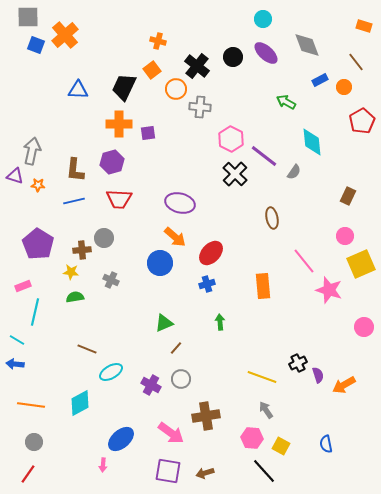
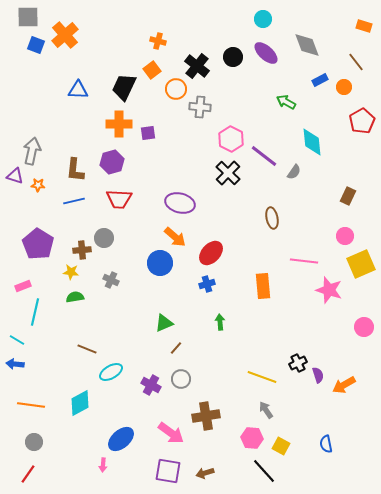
black cross at (235, 174): moved 7 px left, 1 px up
pink line at (304, 261): rotated 44 degrees counterclockwise
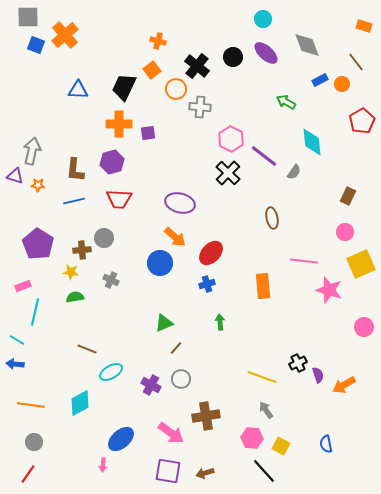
orange circle at (344, 87): moved 2 px left, 3 px up
pink circle at (345, 236): moved 4 px up
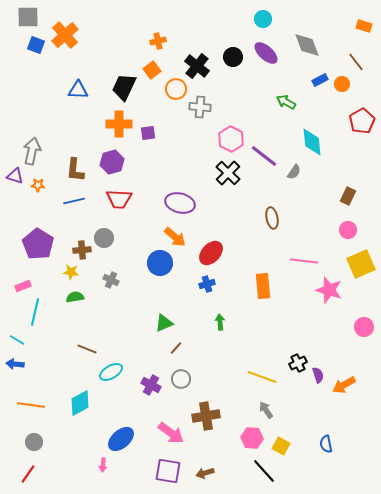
orange cross at (158, 41): rotated 28 degrees counterclockwise
pink circle at (345, 232): moved 3 px right, 2 px up
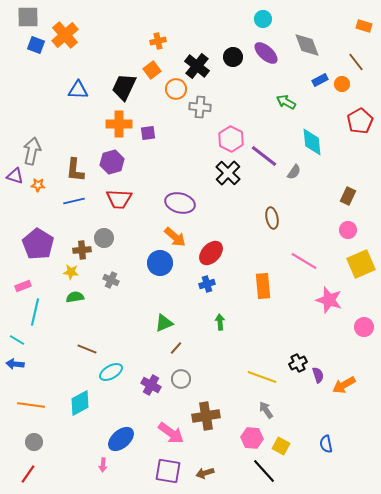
red pentagon at (362, 121): moved 2 px left
pink line at (304, 261): rotated 24 degrees clockwise
pink star at (329, 290): moved 10 px down
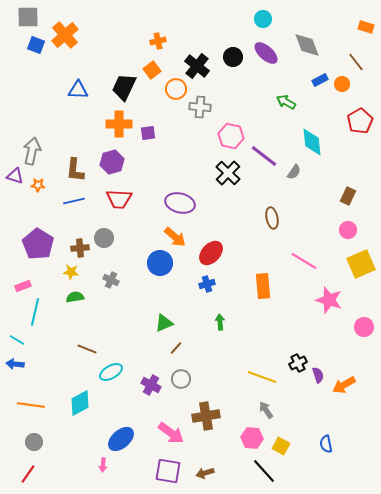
orange rectangle at (364, 26): moved 2 px right, 1 px down
pink hexagon at (231, 139): moved 3 px up; rotated 15 degrees counterclockwise
brown cross at (82, 250): moved 2 px left, 2 px up
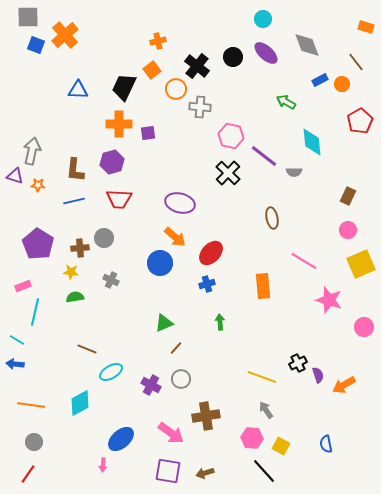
gray semicircle at (294, 172): rotated 56 degrees clockwise
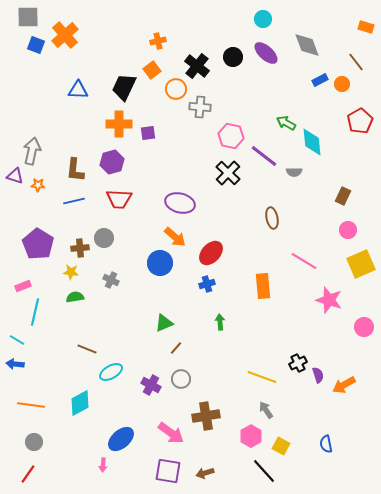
green arrow at (286, 102): moved 21 px down
brown rectangle at (348, 196): moved 5 px left
pink hexagon at (252, 438): moved 1 px left, 2 px up; rotated 25 degrees clockwise
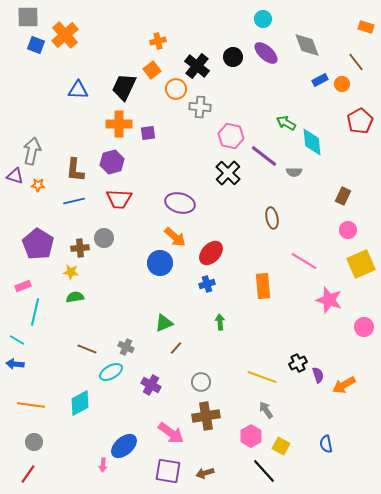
gray cross at (111, 280): moved 15 px right, 67 px down
gray circle at (181, 379): moved 20 px right, 3 px down
blue ellipse at (121, 439): moved 3 px right, 7 px down
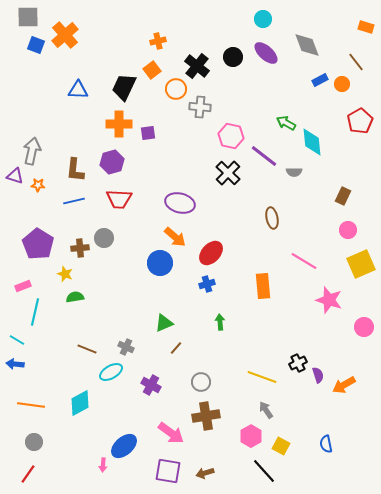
yellow star at (71, 272): moved 6 px left, 2 px down; rotated 14 degrees clockwise
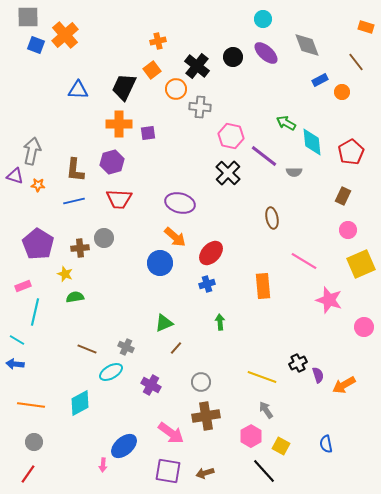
orange circle at (342, 84): moved 8 px down
red pentagon at (360, 121): moved 9 px left, 31 px down
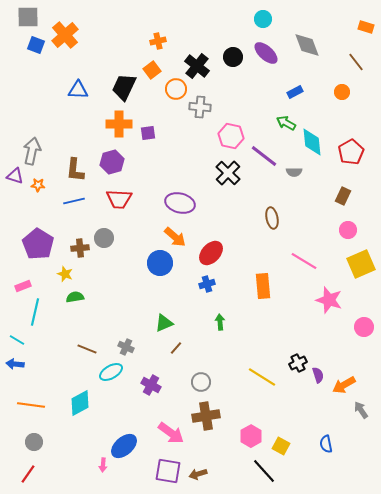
blue rectangle at (320, 80): moved 25 px left, 12 px down
yellow line at (262, 377): rotated 12 degrees clockwise
gray arrow at (266, 410): moved 95 px right
brown arrow at (205, 473): moved 7 px left, 1 px down
